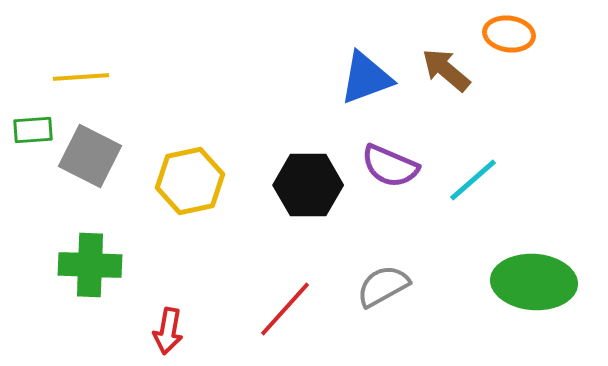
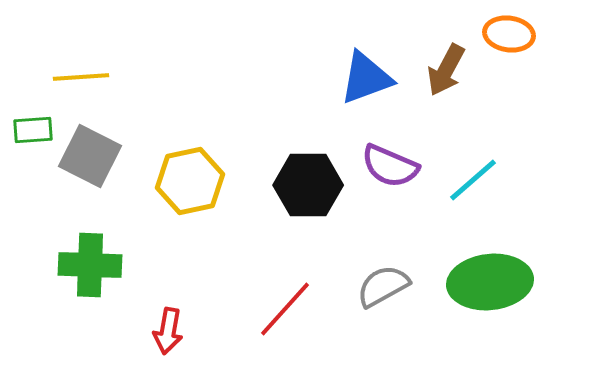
brown arrow: rotated 102 degrees counterclockwise
green ellipse: moved 44 px left; rotated 10 degrees counterclockwise
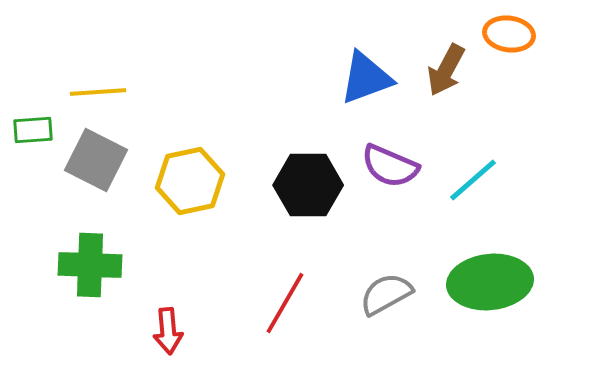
yellow line: moved 17 px right, 15 px down
gray square: moved 6 px right, 4 px down
gray semicircle: moved 3 px right, 8 px down
red line: moved 6 px up; rotated 12 degrees counterclockwise
red arrow: rotated 15 degrees counterclockwise
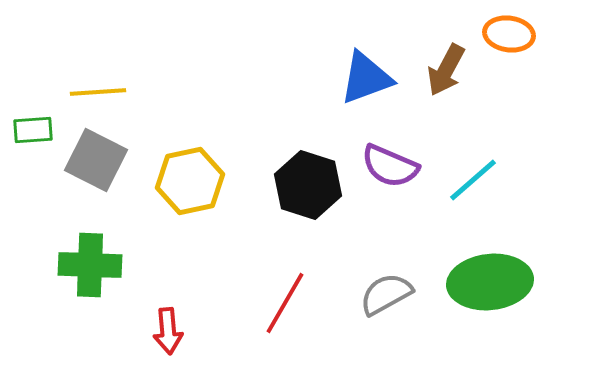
black hexagon: rotated 18 degrees clockwise
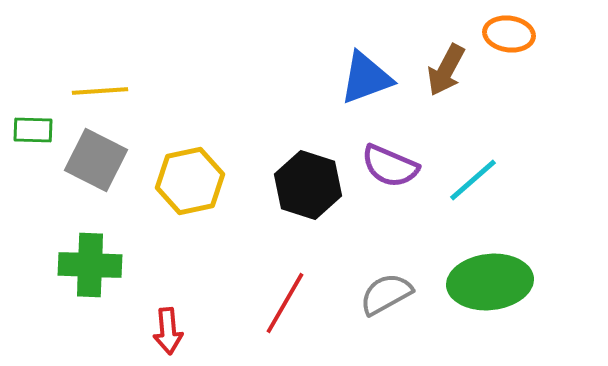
yellow line: moved 2 px right, 1 px up
green rectangle: rotated 6 degrees clockwise
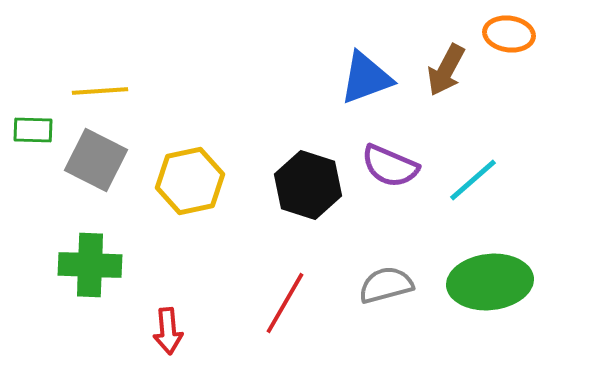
gray semicircle: moved 9 px up; rotated 14 degrees clockwise
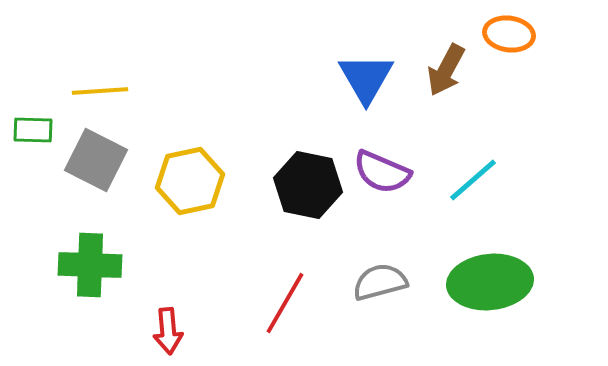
blue triangle: rotated 40 degrees counterclockwise
purple semicircle: moved 8 px left, 6 px down
black hexagon: rotated 6 degrees counterclockwise
gray semicircle: moved 6 px left, 3 px up
